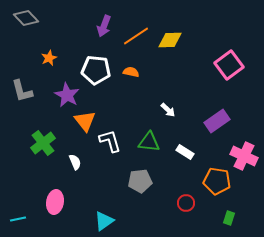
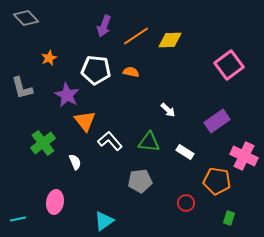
gray L-shape: moved 3 px up
white L-shape: rotated 25 degrees counterclockwise
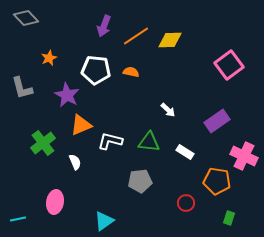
orange triangle: moved 4 px left, 4 px down; rotated 45 degrees clockwise
white L-shape: rotated 35 degrees counterclockwise
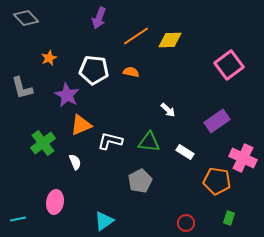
purple arrow: moved 5 px left, 8 px up
white pentagon: moved 2 px left
pink cross: moved 1 px left, 2 px down
gray pentagon: rotated 20 degrees counterclockwise
red circle: moved 20 px down
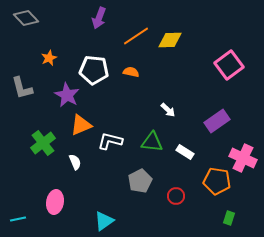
green triangle: moved 3 px right
red circle: moved 10 px left, 27 px up
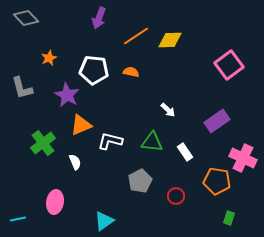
white rectangle: rotated 24 degrees clockwise
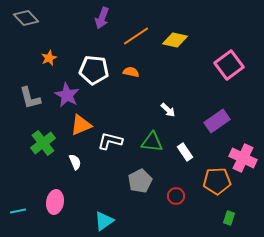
purple arrow: moved 3 px right
yellow diamond: moved 5 px right; rotated 15 degrees clockwise
gray L-shape: moved 8 px right, 10 px down
orange pentagon: rotated 12 degrees counterclockwise
cyan line: moved 8 px up
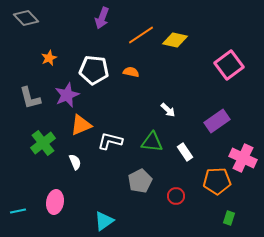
orange line: moved 5 px right, 1 px up
purple star: rotated 20 degrees clockwise
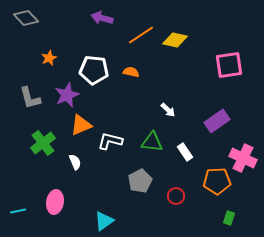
purple arrow: rotated 85 degrees clockwise
pink square: rotated 28 degrees clockwise
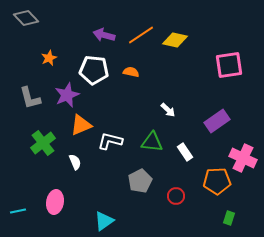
purple arrow: moved 2 px right, 17 px down
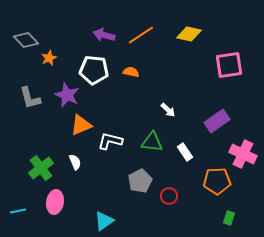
gray diamond: moved 22 px down
yellow diamond: moved 14 px right, 6 px up
purple star: rotated 25 degrees counterclockwise
green cross: moved 2 px left, 25 px down
pink cross: moved 4 px up
red circle: moved 7 px left
